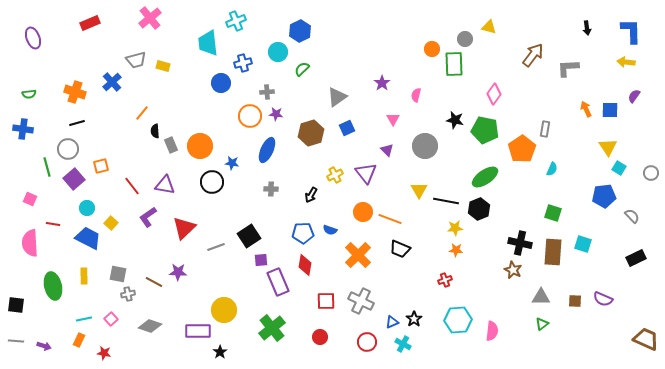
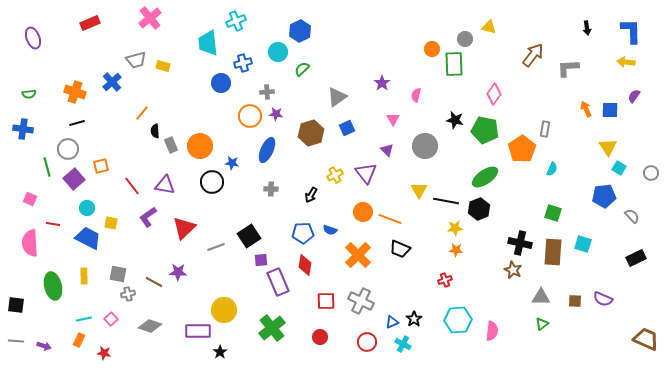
yellow square at (111, 223): rotated 32 degrees counterclockwise
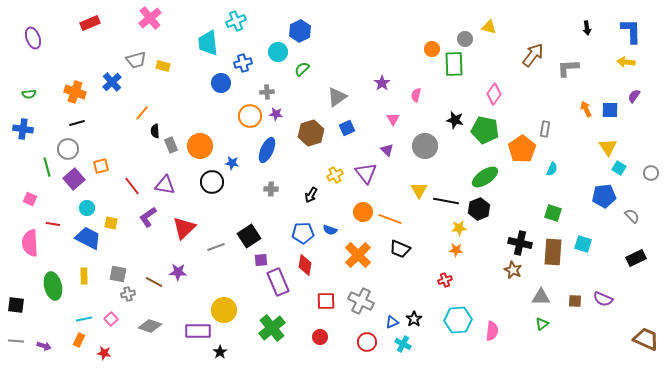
yellow star at (455, 228): moved 4 px right
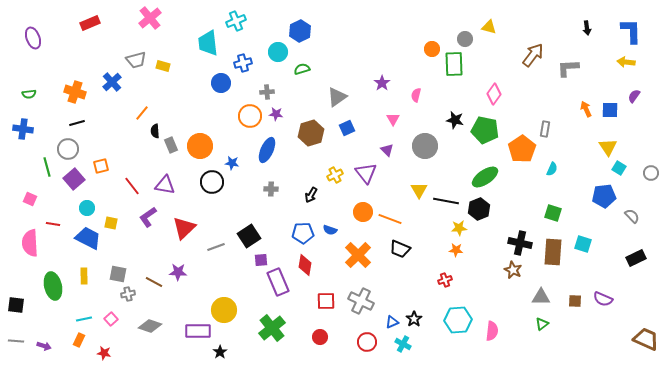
green semicircle at (302, 69): rotated 28 degrees clockwise
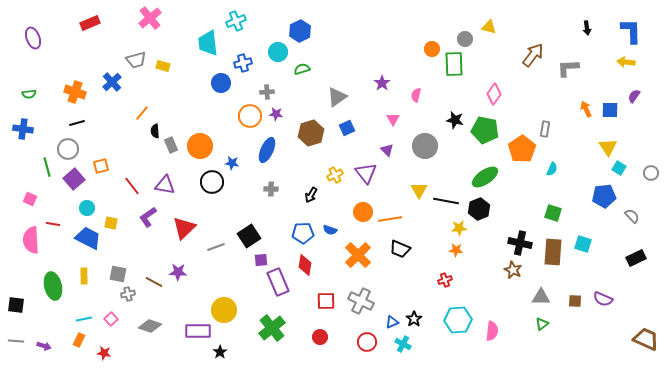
orange line at (390, 219): rotated 30 degrees counterclockwise
pink semicircle at (30, 243): moved 1 px right, 3 px up
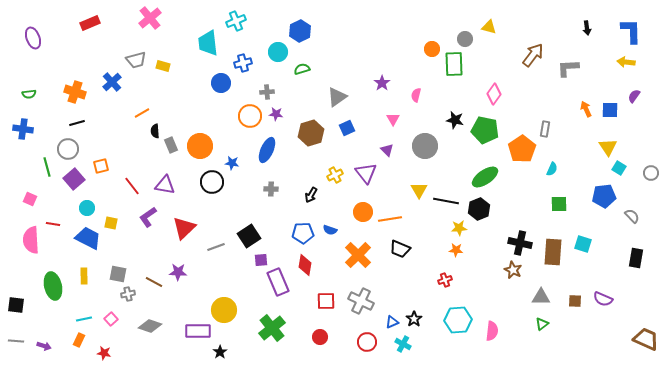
orange line at (142, 113): rotated 21 degrees clockwise
green square at (553, 213): moved 6 px right, 9 px up; rotated 18 degrees counterclockwise
black rectangle at (636, 258): rotated 54 degrees counterclockwise
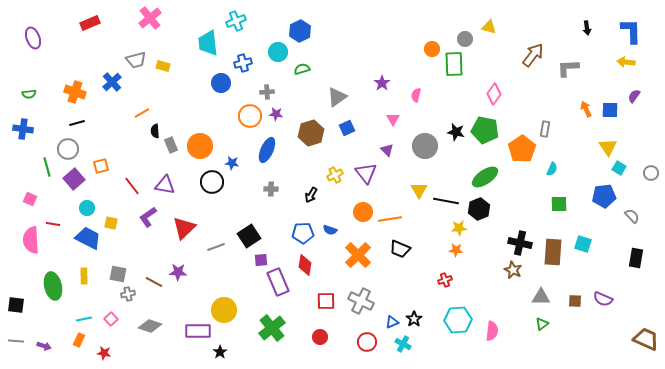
black star at (455, 120): moved 1 px right, 12 px down
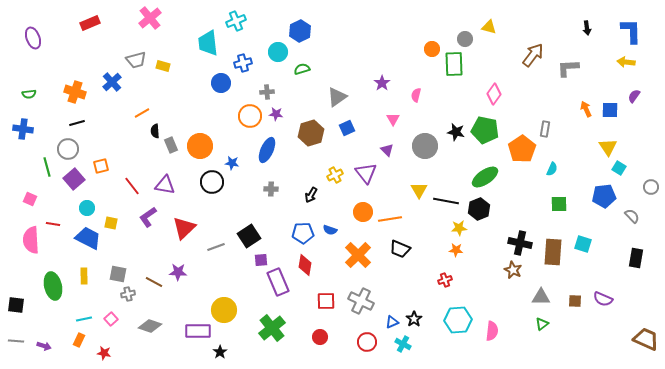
gray circle at (651, 173): moved 14 px down
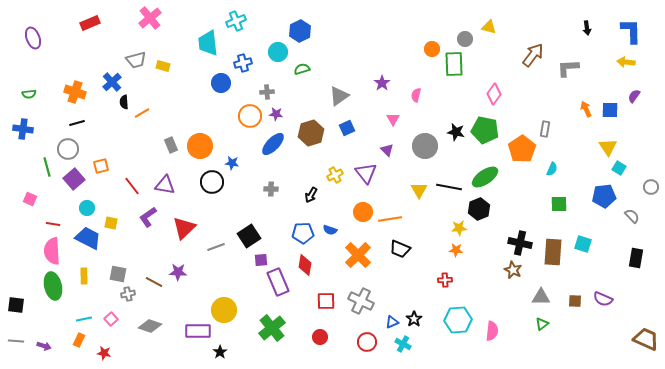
gray triangle at (337, 97): moved 2 px right, 1 px up
black semicircle at (155, 131): moved 31 px left, 29 px up
blue ellipse at (267, 150): moved 6 px right, 6 px up; rotated 20 degrees clockwise
black line at (446, 201): moved 3 px right, 14 px up
pink semicircle at (31, 240): moved 21 px right, 11 px down
red cross at (445, 280): rotated 16 degrees clockwise
